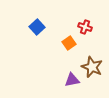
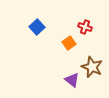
purple triangle: rotated 49 degrees clockwise
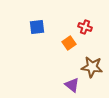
blue square: rotated 35 degrees clockwise
brown star: rotated 15 degrees counterclockwise
purple triangle: moved 5 px down
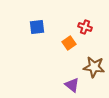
brown star: moved 2 px right
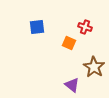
orange square: rotated 32 degrees counterclockwise
brown star: rotated 25 degrees clockwise
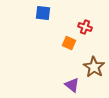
blue square: moved 6 px right, 14 px up; rotated 14 degrees clockwise
